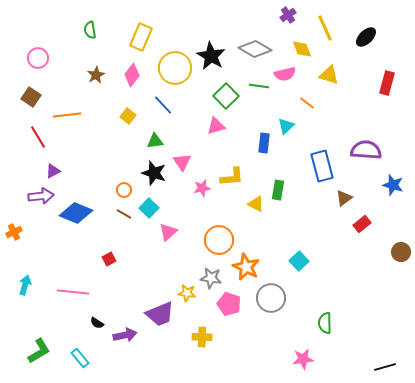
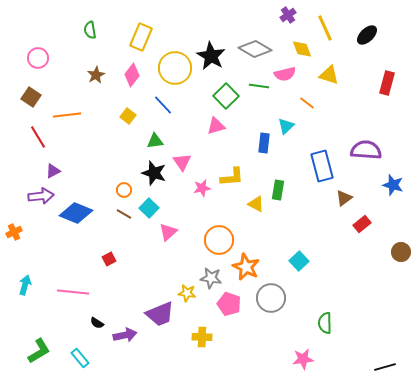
black ellipse at (366, 37): moved 1 px right, 2 px up
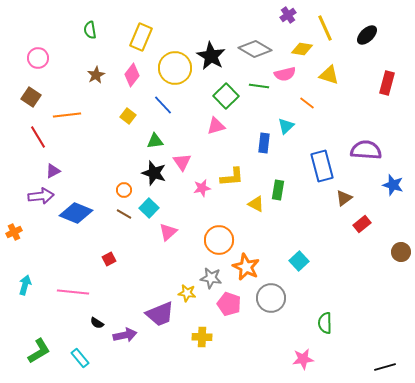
yellow diamond at (302, 49): rotated 60 degrees counterclockwise
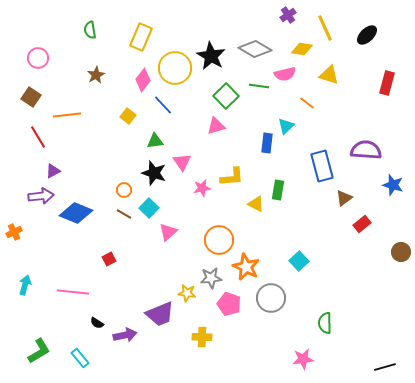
pink diamond at (132, 75): moved 11 px right, 5 px down
blue rectangle at (264, 143): moved 3 px right
gray star at (211, 278): rotated 15 degrees counterclockwise
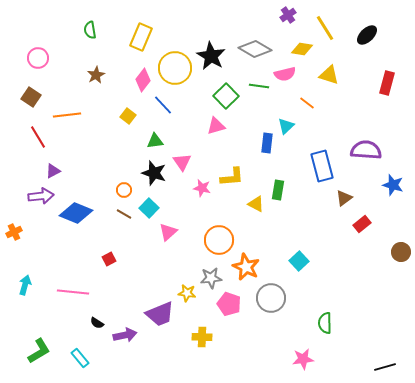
yellow line at (325, 28): rotated 8 degrees counterclockwise
pink star at (202, 188): rotated 24 degrees clockwise
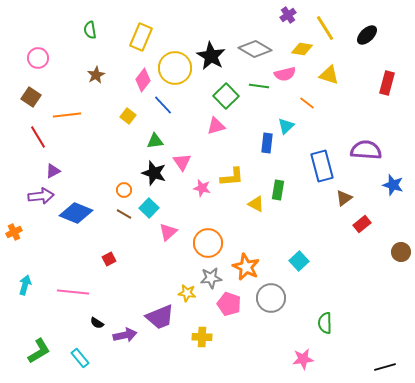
orange circle at (219, 240): moved 11 px left, 3 px down
purple trapezoid at (160, 314): moved 3 px down
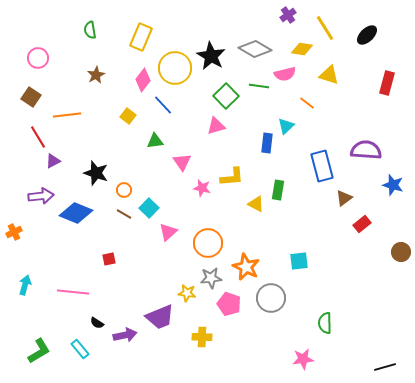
purple triangle at (53, 171): moved 10 px up
black star at (154, 173): moved 58 px left
red square at (109, 259): rotated 16 degrees clockwise
cyan square at (299, 261): rotated 36 degrees clockwise
cyan rectangle at (80, 358): moved 9 px up
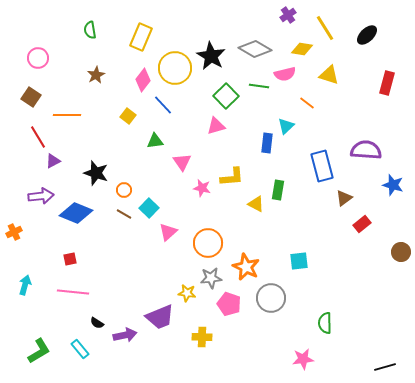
orange line at (67, 115): rotated 8 degrees clockwise
red square at (109, 259): moved 39 px left
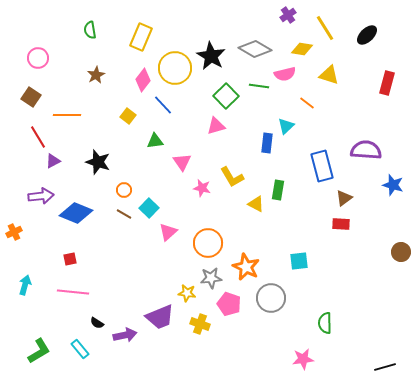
black star at (96, 173): moved 2 px right, 11 px up
yellow L-shape at (232, 177): rotated 65 degrees clockwise
red rectangle at (362, 224): moved 21 px left; rotated 42 degrees clockwise
yellow cross at (202, 337): moved 2 px left, 13 px up; rotated 18 degrees clockwise
